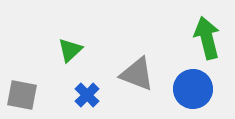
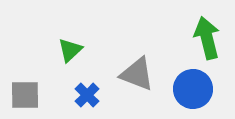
gray square: moved 3 px right; rotated 12 degrees counterclockwise
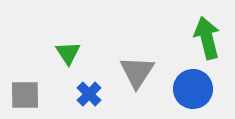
green triangle: moved 2 px left, 3 px down; rotated 20 degrees counterclockwise
gray triangle: moved 2 px up; rotated 42 degrees clockwise
blue cross: moved 2 px right, 1 px up
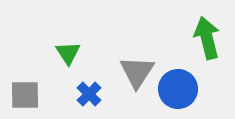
blue circle: moved 15 px left
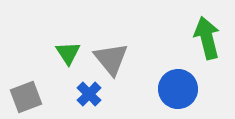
gray triangle: moved 26 px left, 13 px up; rotated 12 degrees counterclockwise
gray square: moved 1 px right, 2 px down; rotated 20 degrees counterclockwise
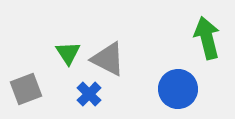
gray triangle: moved 3 px left; rotated 24 degrees counterclockwise
gray square: moved 8 px up
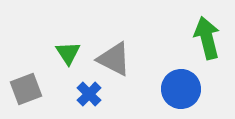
gray triangle: moved 6 px right
blue circle: moved 3 px right
